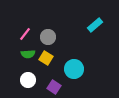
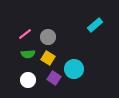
pink line: rotated 16 degrees clockwise
yellow square: moved 2 px right
purple square: moved 9 px up
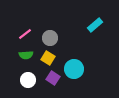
gray circle: moved 2 px right, 1 px down
green semicircle: moved 2 px left, 1 px down
purple square: moved 1 px left
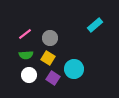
white circle: moved 1 px right, 5 px up
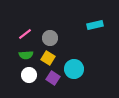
cyan rectangle: rotated 28 degrees clockwise
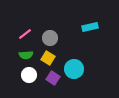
cyan rectangle: moved 5 px left, 2 px down
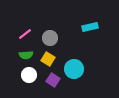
yellow square: moved 1 px down
purple square: moved 2 px down
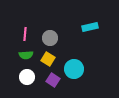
pink line: rotated 48 degrees counterclockwise
white circle: moved 2 px left, 2 px down
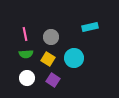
pink line: rotated 16 degrees counterclockwise
gray circle: moved 1 px right, 1 px up
green semicircle: moved 1 px up
cyan circle: moved 11 px up
white circle: moved 1 px down
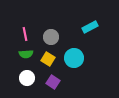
cyan rectangle: rotated 14 degrees counterclockwise
purple square: moved 2 px down
